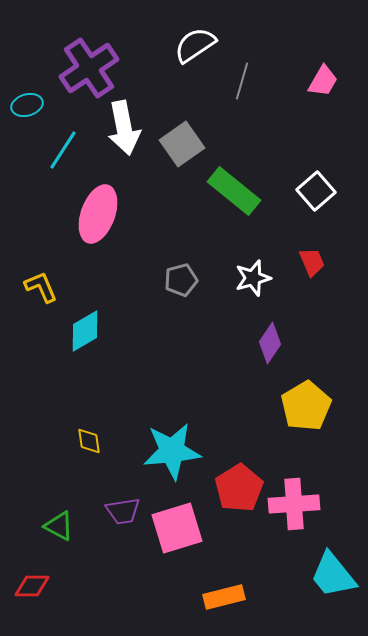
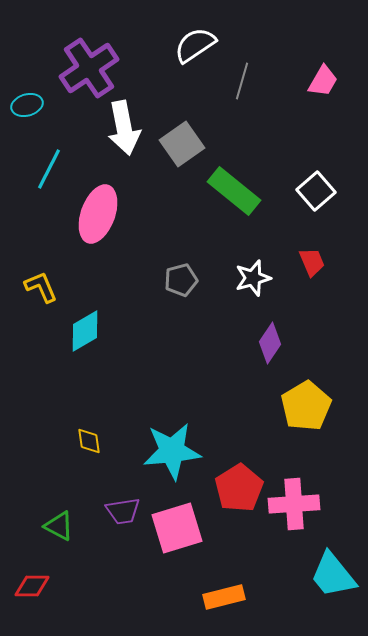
cyan line: moved 14 px left, 19 px down; rotated 6 degrees counterclockwise
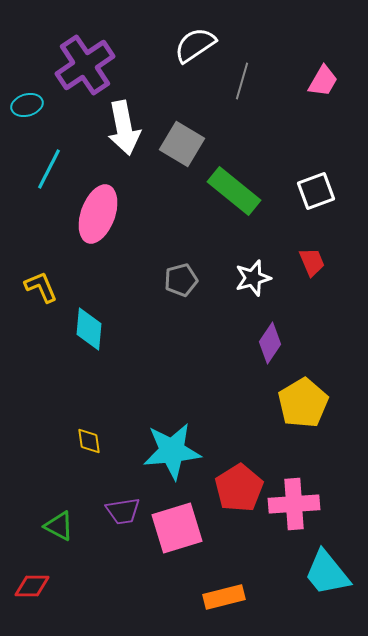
purple cross: moved 4 px left, 3 px up
gray square: rotated 24 degrees counterclockwise
white square: rotated 21 degrees clockwise
cyan diamond: moved 4 px right, 2 px up; rotated 54 degrees counterclockwise
yellow pentagon: moved 3 px left, 3 px up
cyan trapezoid: moved 6 px left, 2 px up
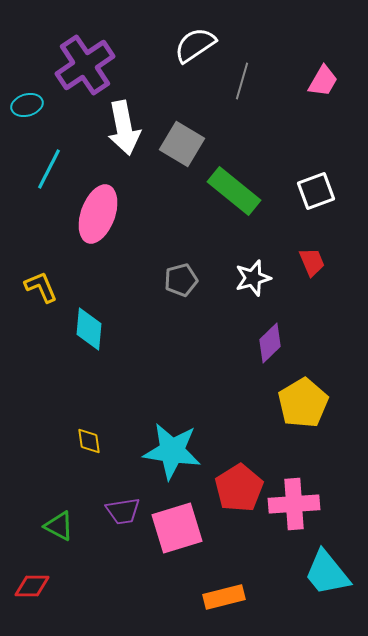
purple diamond: rotated 12 degrees clockwise
cyan star: rotated 14 degrees clockwise
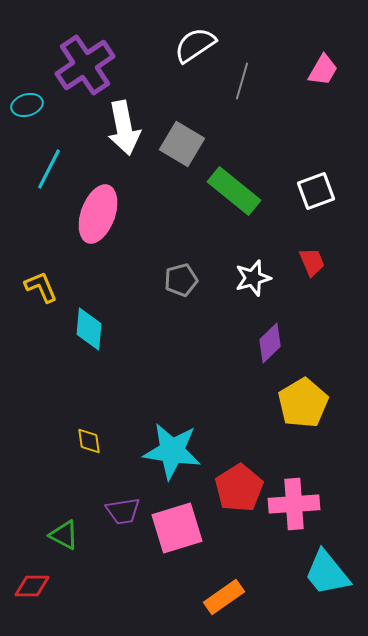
pink trapezoid: moved 11 px up
green triangle: moved 5 px right, 9 px down
orange rectangle: rotated 21 degrees counterclockwise
